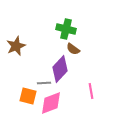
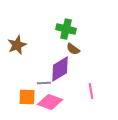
brown star: moved 1 px right, 1 px up
purple diamond: rotated 16 degrees clockwise
orange square: moved 1 px left, 1 px down; rotated 12 degrees counterclockwise
pink diamond: moved 1 px left, 1 px up; rotated 40 degrees clockwise
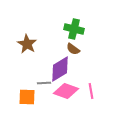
green cross: moved 8 px right
brown star: moved 10 px right, 1 px up; rotated 18 degrees counterclockwise
pink diamond: moved 16 px right, 11 px up
